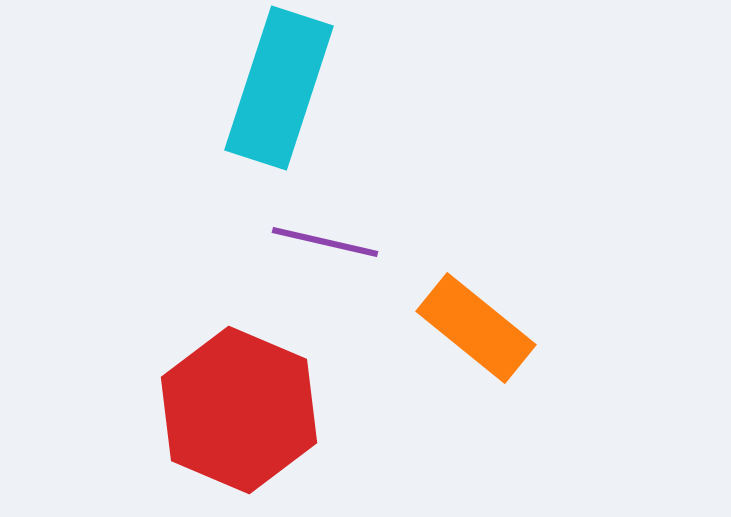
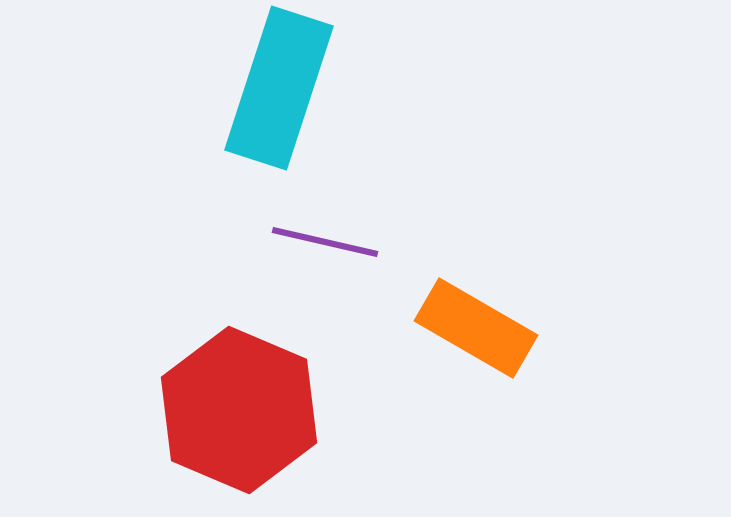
orange rectangle: rotated 9 degrees counterclockwise
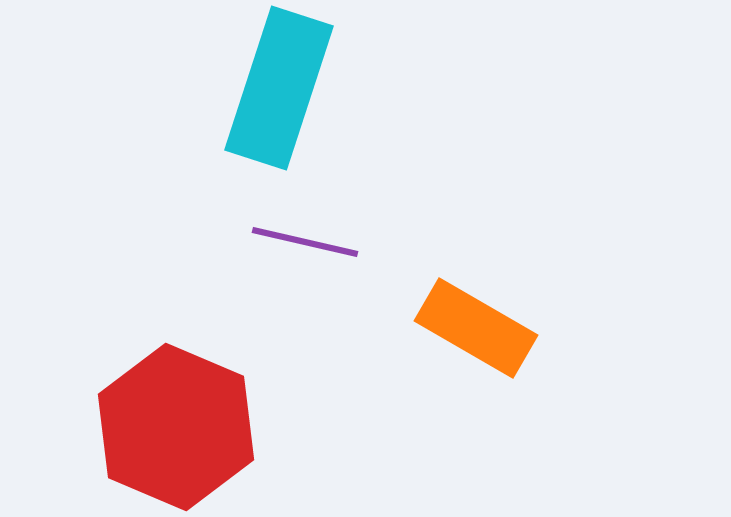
purple line: moved 20 px left
red hexagon: moved 63 px left, 17 px down
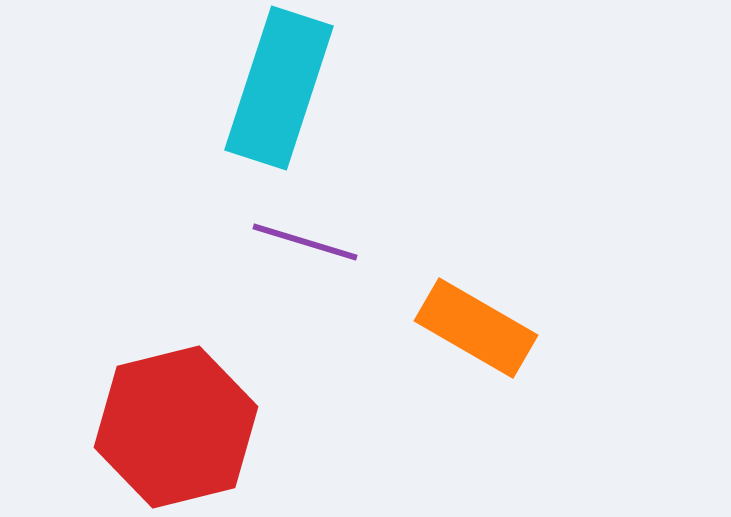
purple line: rotated 4 degrees clockwise
red hexagon: rotated 23 degrees clockwise
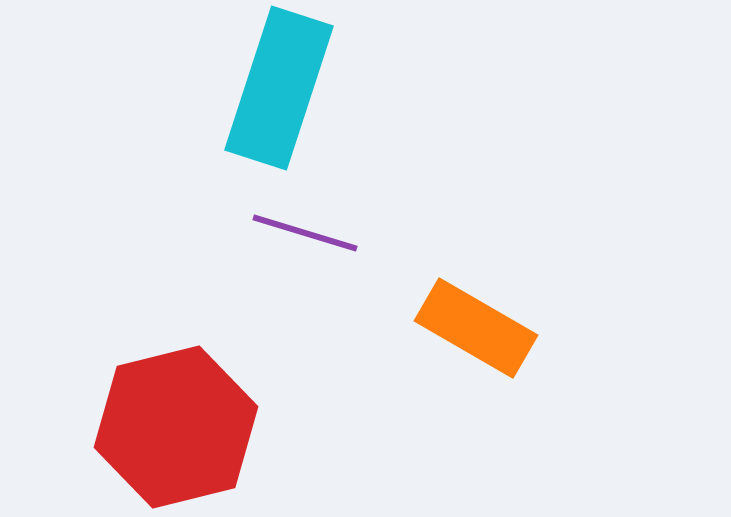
purple line: moved 9 px up
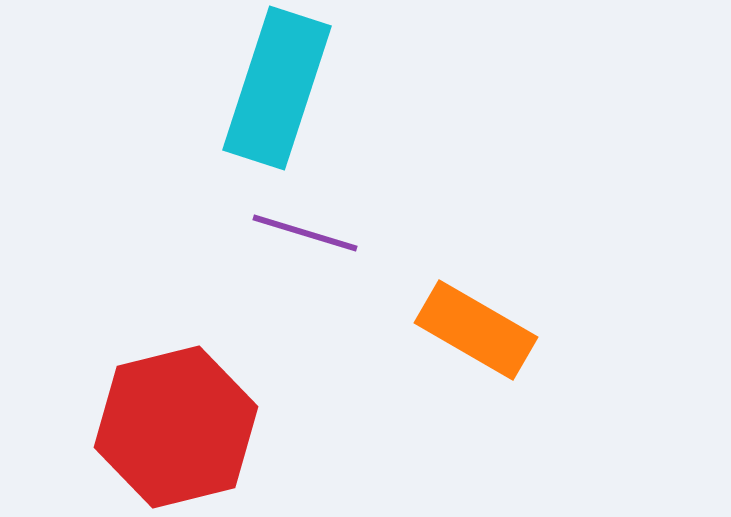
cyan rectangle: moved 2 px left
orange rectangle: moved 2 px down
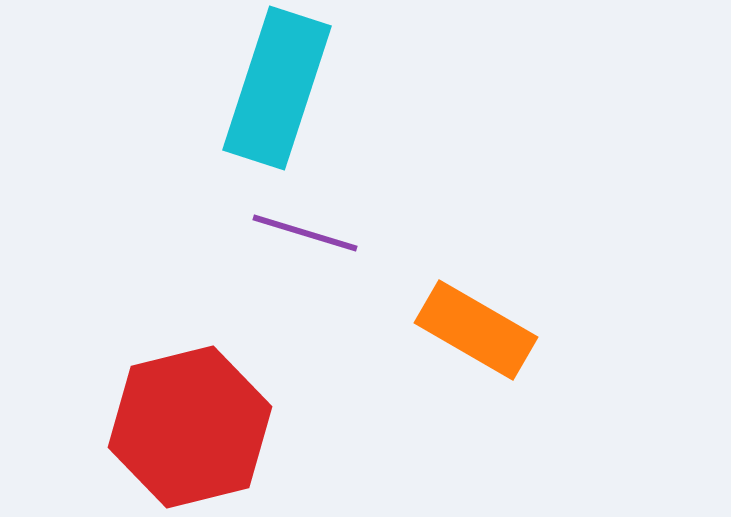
red hexagon: moved 14 px right
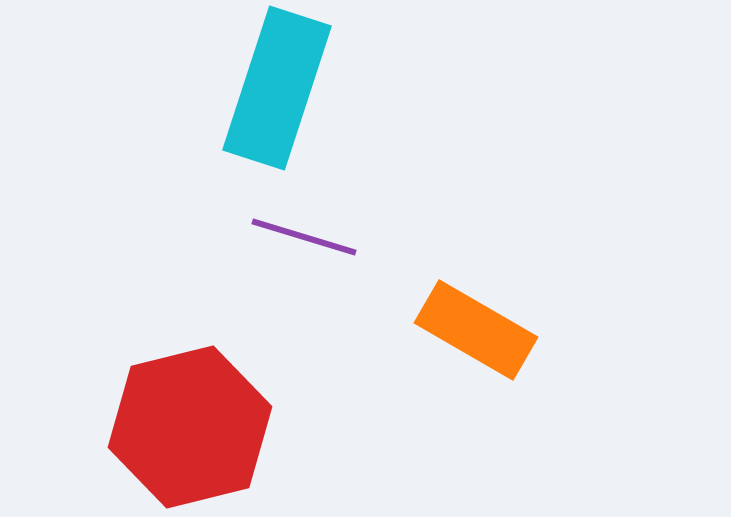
purple line: moved 1 px left, 4 px down
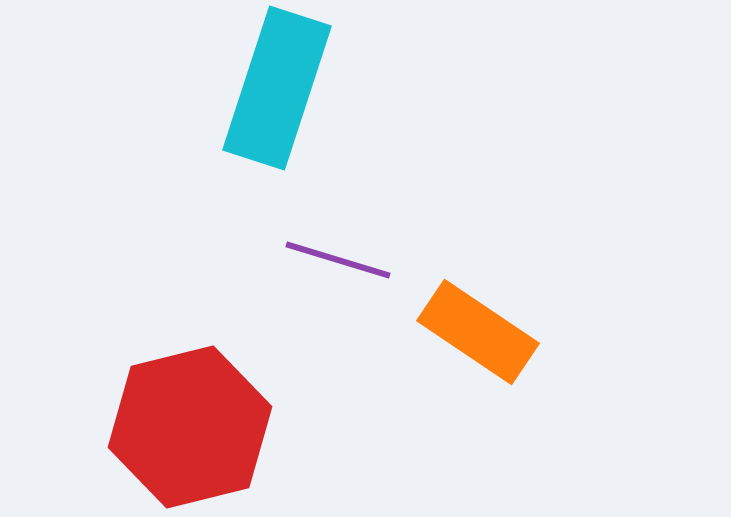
purple line: moved 34 px right, 23 px down
orange rectangle: moved 2 px right, 2 px down; rotated 4 degrees clockwise
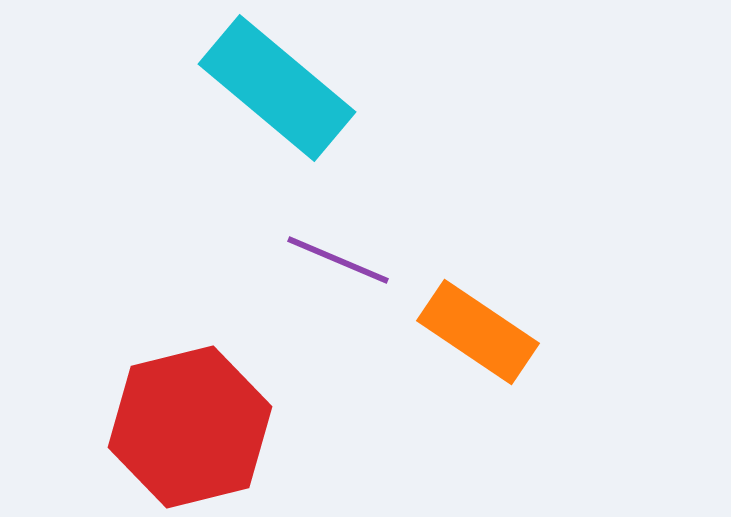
cyan rectangle: rotated 68 degrees counterclockwise
purple line: rotated 6 degrees clockwise
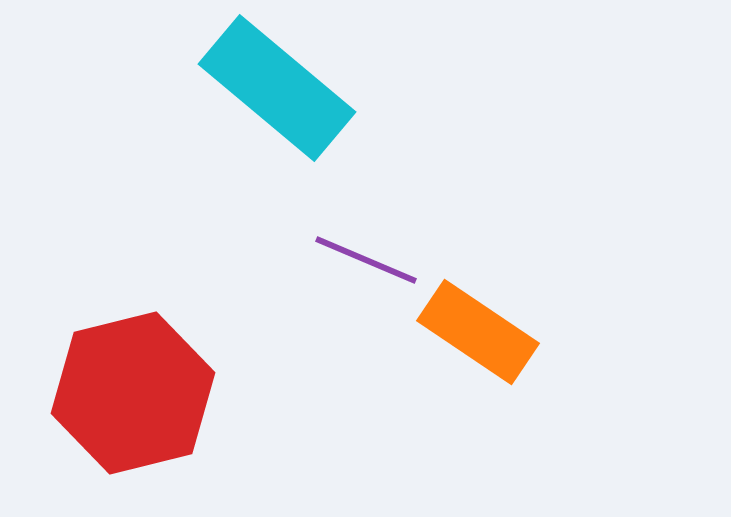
purple line: moved 28 px right
red hexagon: moved 57 px left, 34 px up
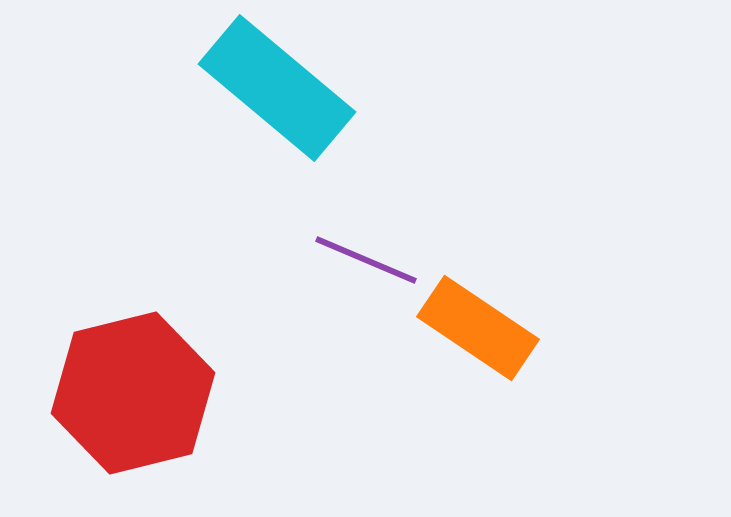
orange rectangle: moved 4 px up
